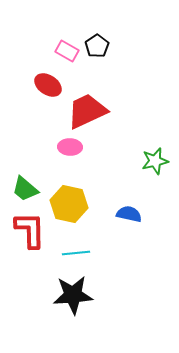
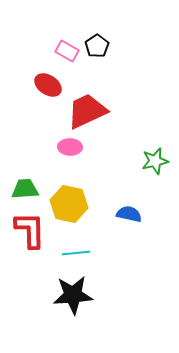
green trapezoid: rotated 136 degrees clockwise
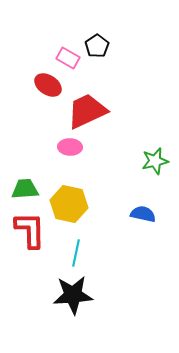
pink rectangle: moved 1 px right, 7 px down
blue semicircle: moved 14 px right
cyan line: rotated 72 degrees counterclockwise
